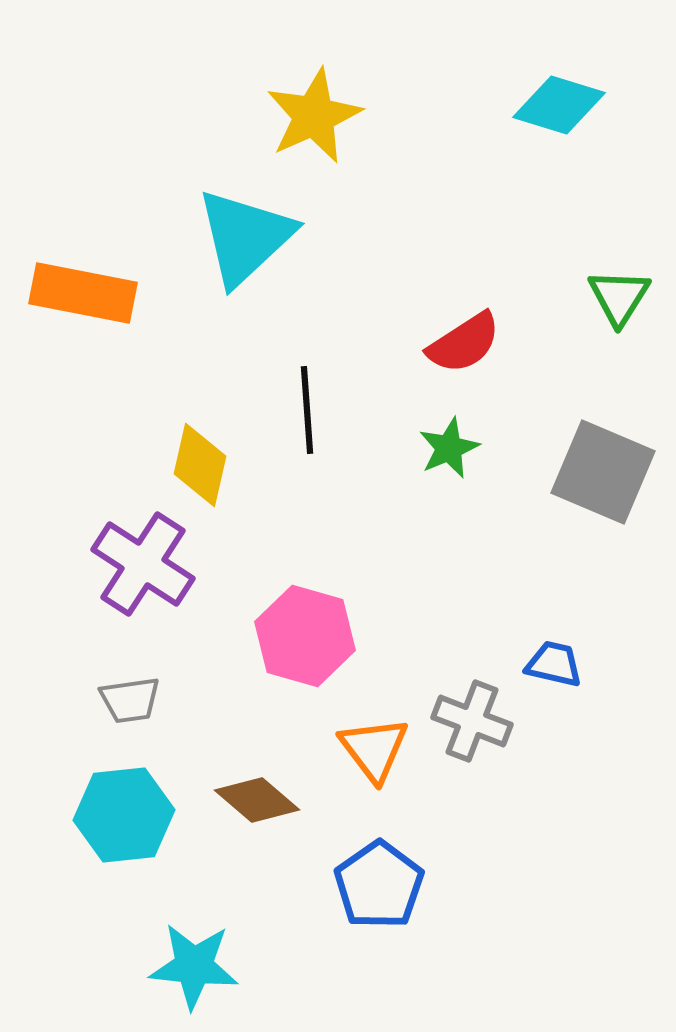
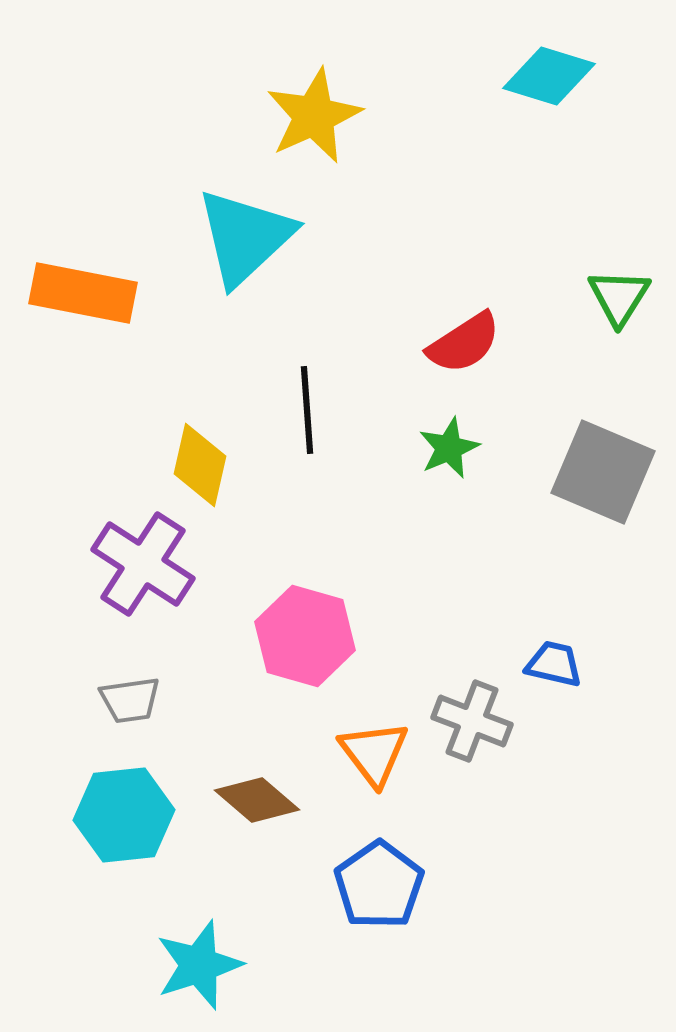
cyan diamond: moved 10 px left, 29 px up
orange triangle: moved 4 px down
cyan star: moved 5 px right, 1 px up; rotated 24 degrees counterclockwise
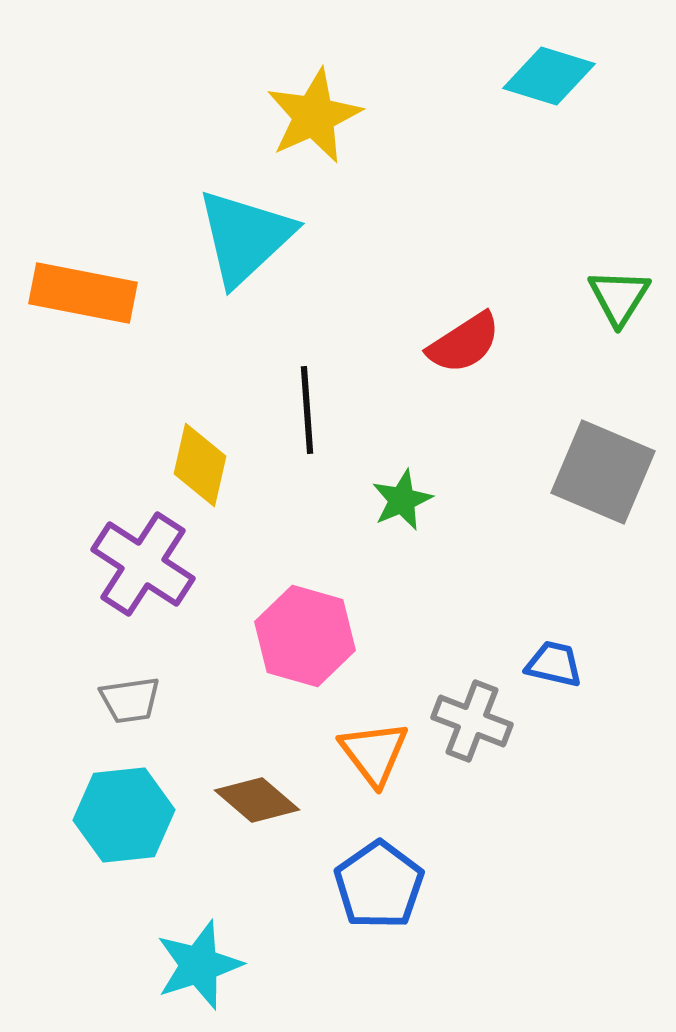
green star: moved 47 px left, 52 px down
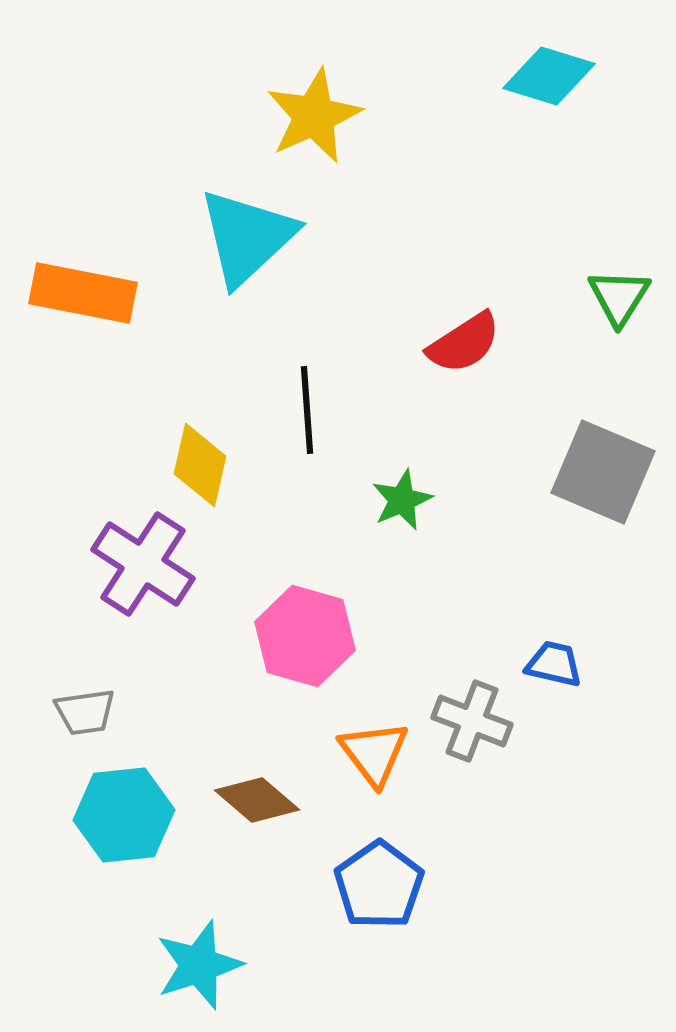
cyan triangle: moved 2 px right
gray trapezoid: moved 45 px left, 12 px down
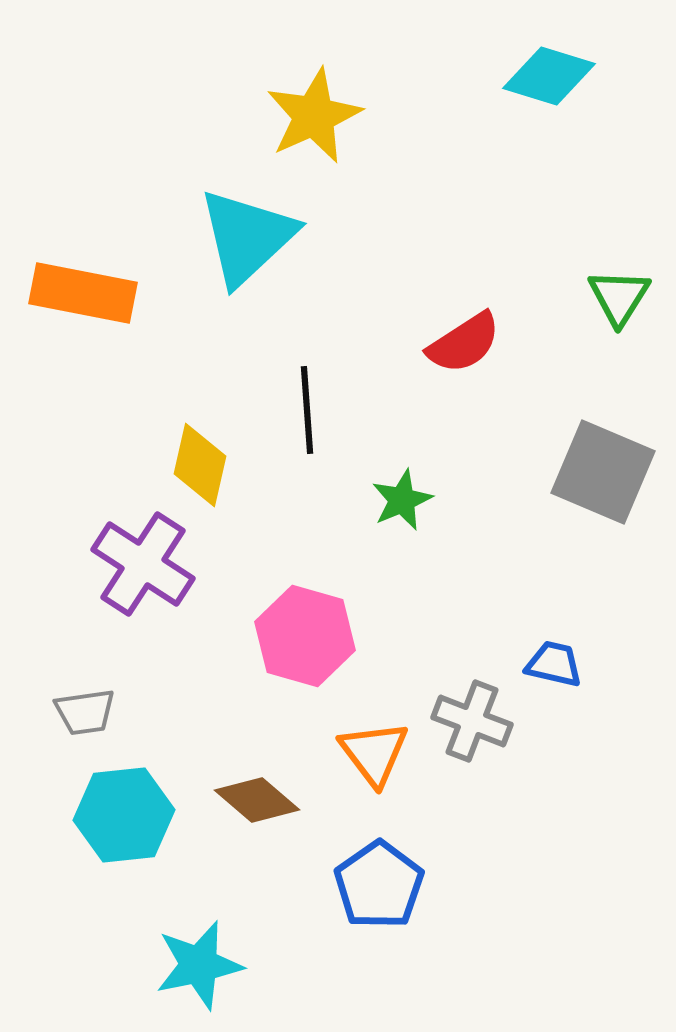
cyan star: rotated 6 degrees clockwise
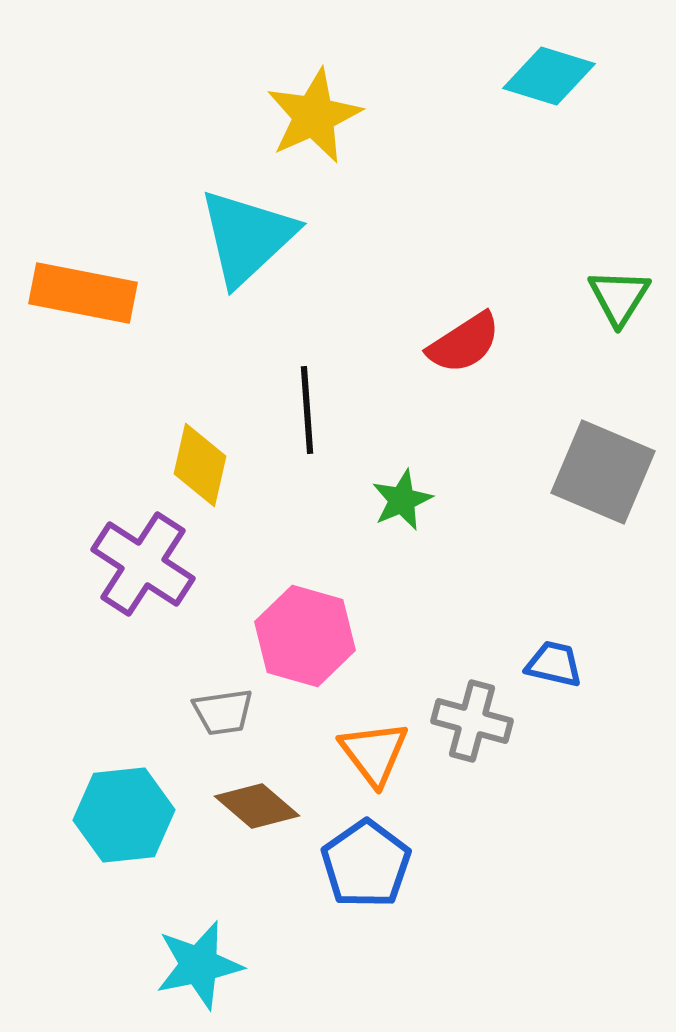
gray trapezoid: moved 138 px right
gray cross: rotated 6 degrees counterclockwise
brown diamond: moved 6 px down
blue pentagon: moved 13 px left, 21 px up
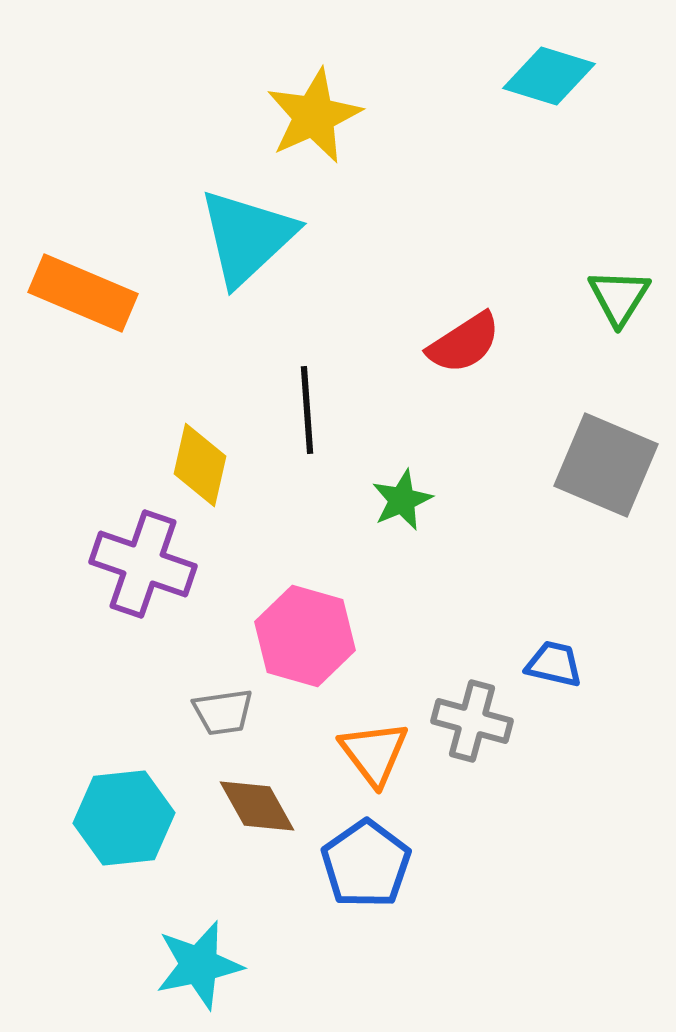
orange rectangle: rotated 12 degrees clockwise
gray square: moved 3 px right, 7 px up
purple cross: rotated 14 degrees counterclockwise
brown diamond: rotated 20 degrees clockwise
cyan hexagon: moved 3 px down
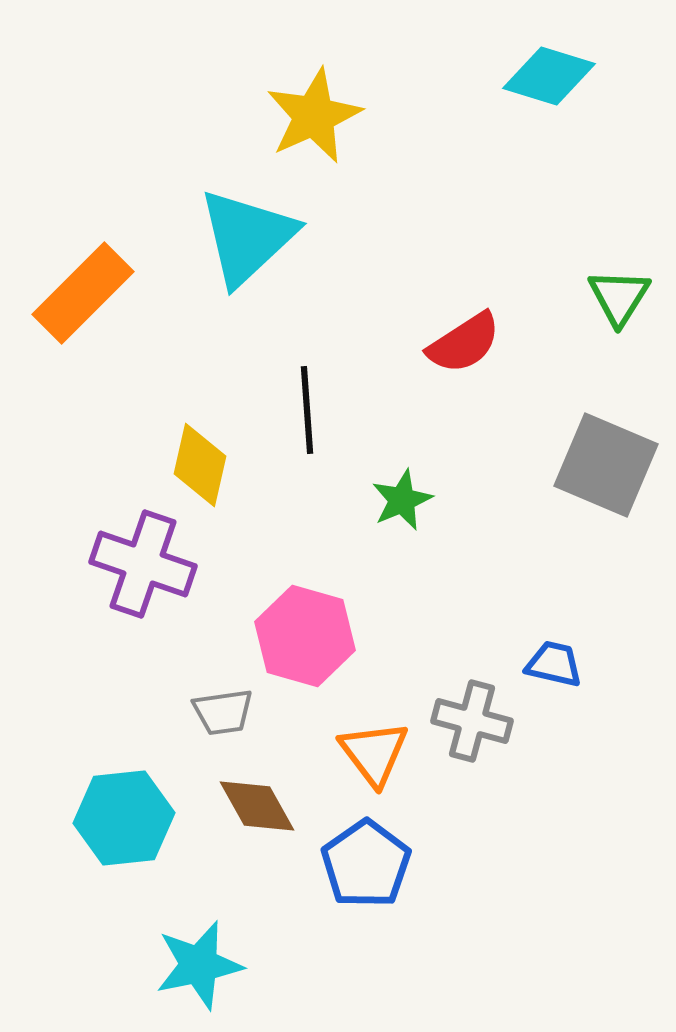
orange rectangle: rotated 68 degrees counterclockwise
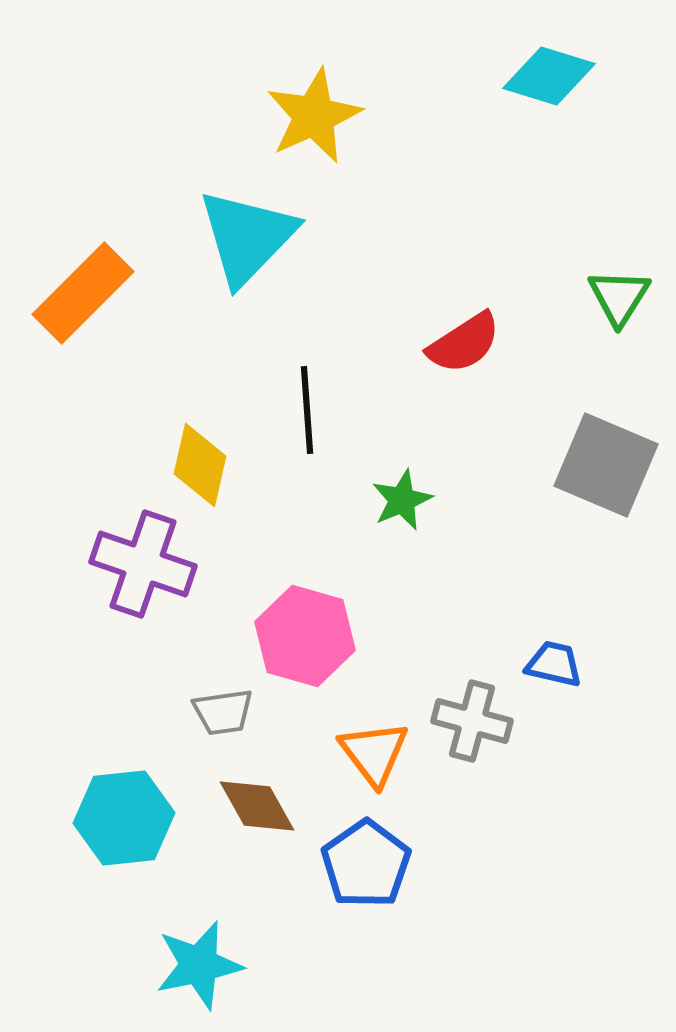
cyan triangle: rotated 3 degrees counterclockwise
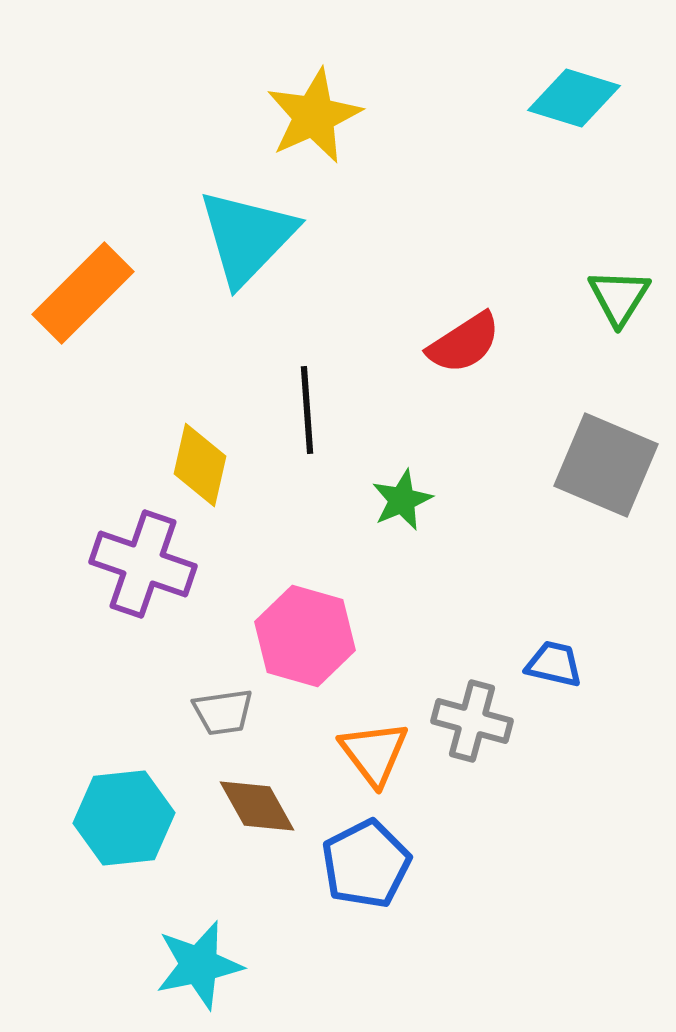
cyan diamond: moved 25 px right, 22 px down
blue pentagon: rotated 8 degrees clockwise
